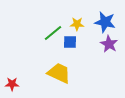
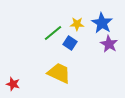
blue star: moved 3 px left, 1 px down; rotated 20 degrees clockwise
blue square: moved 1 px down; rotated 32 degrees clockwise
red star: moved 1 px right; rotated 16 degrees clockwise
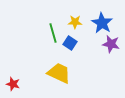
yellow star: moved 2 px left, 2 px up
green line: rotated 66 degrees counterclockwise
purple star: moved 2 px right; rotated 18 degrees counterclockwise
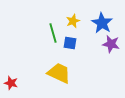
yellow star: moved 2 px left, 1 px up; rotated 24 degrees counterclockwise
blue square: rotated 24 degrees counterclockwise
red star: moved 2 px left, 1 px up
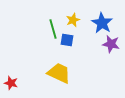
yellow star: moved 1 px up
green line: moved 4 px up
blue square: moved 3 px left, 3 px up
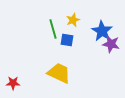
blue star: moved 8 px down
red star: moved 2 px right; rotated 16 degrees counterclockwise
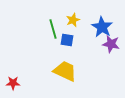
blue star: moved 4 px up
yellow trapezoid: moved 6 px right, 2 px up
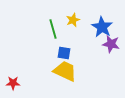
blue square: moved 3 px left, 13 px down
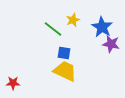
green line: rotated 36 degrees counterclockwise
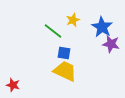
green line: moved 2 px down
red star: moved 2 px down; rotated 16 degrees clockwise
